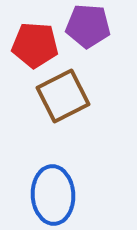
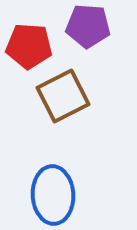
red pentagon: moved 6 px left, 1 px down
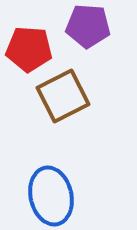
red pentagon: moved 3 px down
blue ellipse: moved 2 px left, 1 px down; rotated 10 degrees counterclockwise
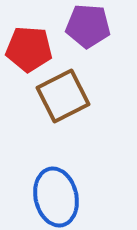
blue ellipse: moved 5 px right, 1 px down
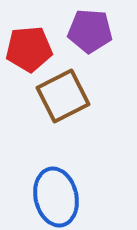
purple pentagon: moved 2 px right, 5 px down
red pentagon: rotated 9 degrees counterclockwise
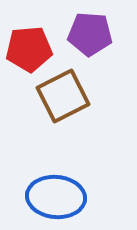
purple pentagon: moved 3 px down
blue ellipse: rotated 72 degrees counterclockwise
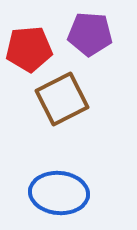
brown square: moved 1 px left, 3 px down
blue ellipse: moved 3 px right, 4 px up
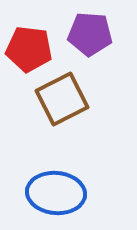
red pentagon: rotated 12 degrees clockwise
blue ellipse: moved 3 px left
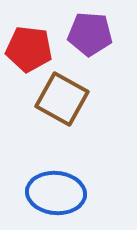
brown square: rotated 34 degrees counterclockwise
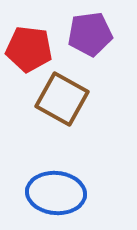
purple pentagon: rotated 12 degrees counterclockwise
